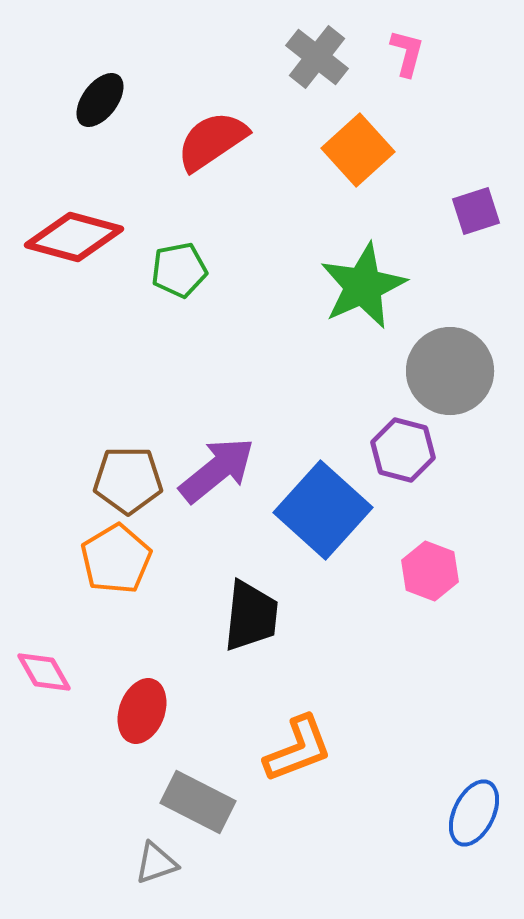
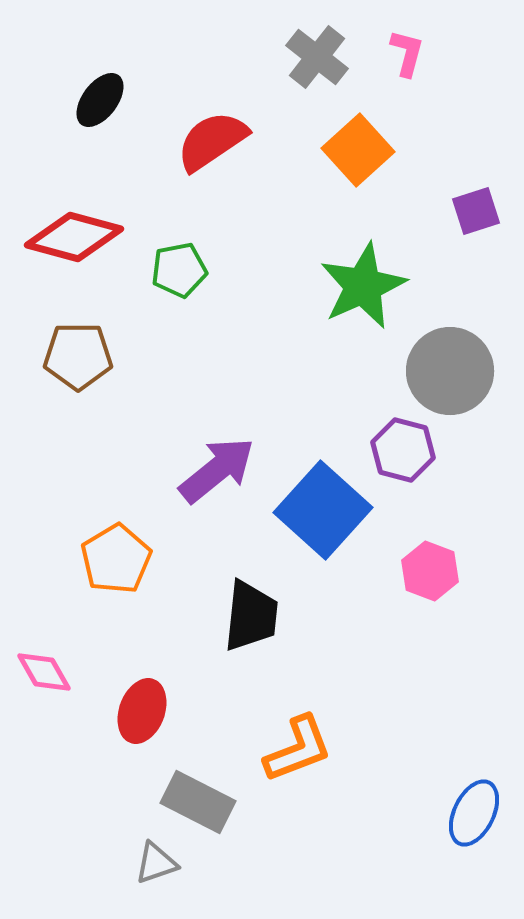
brown pentagon: moved 50 px left, 124 px up
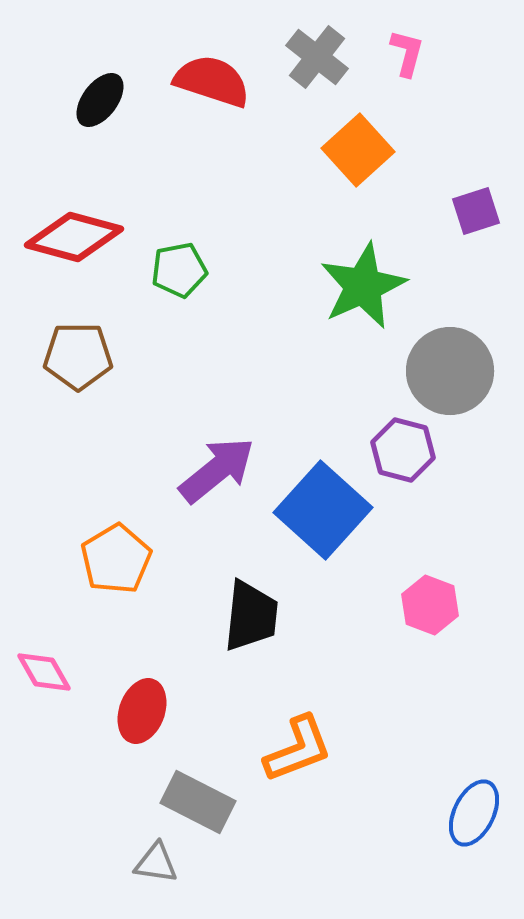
red semicircle: moved 60 px up; rotated 52 degrees clockwise
pink hexagon: moved 34 px down
gray triangle: rotated 27 degrees clockwise
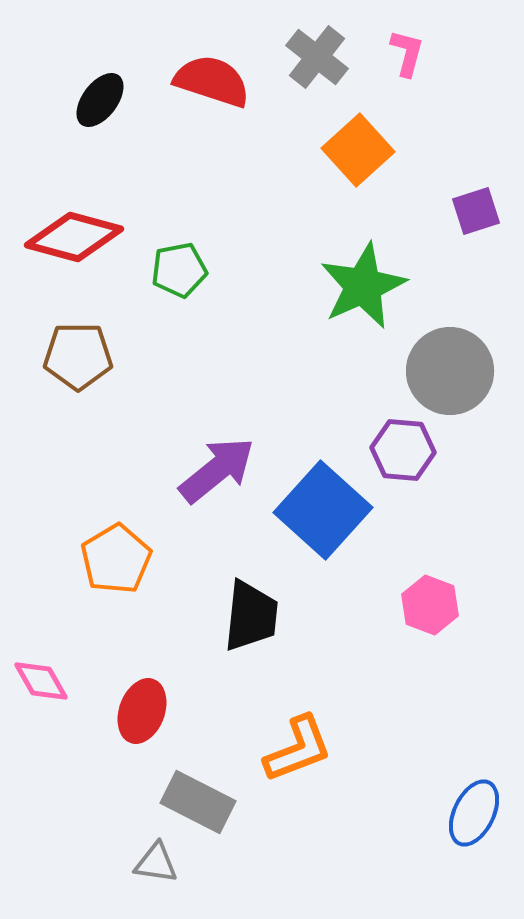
purple hexagon: rotated 10 degrees counterclockwise
pink diamond: moved 3 px left, 9 px down
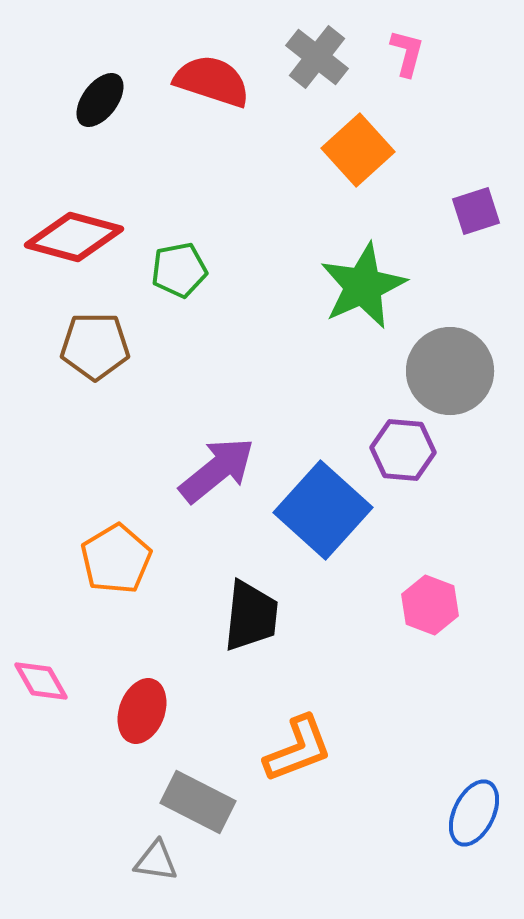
brown pentagon: moved 17 px right, 10 px up
gray triangle: moved 2 px up
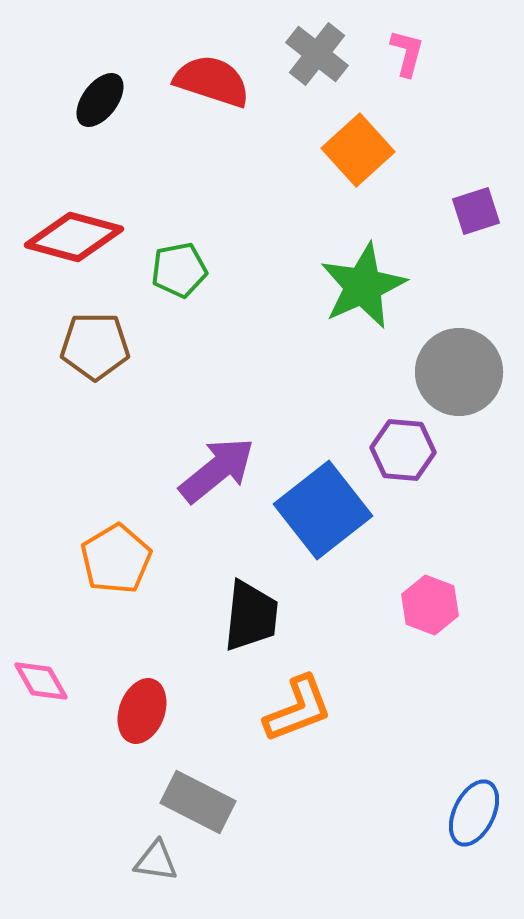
gray cross: moved 3 px up
gray circle: moved 9 px right, 1 px down
blue square: rotated 10 degrees clockwise
orange L-shape: moved 40 px up
